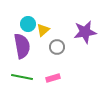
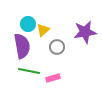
green line: moved 7 px right, 6 px up
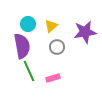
yellow triangle: moved 8 px right, 4 px up
green line: rotated 55 degrees clockwise
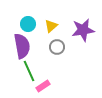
purple star: moved 2 px left, 2 px up
pink rectangle: moved 10 px left, 8 px down; rotated 16 degrees counterclockwise
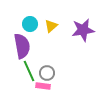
cyan circle: moved 2 px right
gray circle: moved 10 px left, 26 px down
pink rectangle: rotated 40 degrees clockwise
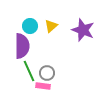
cyan circle: moved 2 px down
purple star: rotated 30 degrees clockwise
purple semicircle: rotated 10 degrees clockwise
